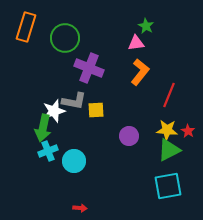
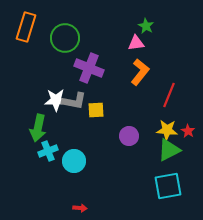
white star: moved 2 px right, 11 px up; rotated 15 degrees clockwise
green arrow: moved 5 px left
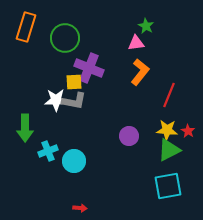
yellow square: moved 22 px left, 28 px up
green arrow: moved 13 px left; rotated 12 degrees counterclockwise
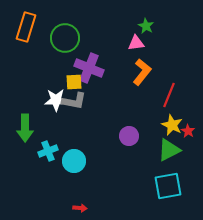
orange L-shape: moved 2 px right
yellow star: moved 5 px right, 5 px up; rotated 20 degrees clockwise
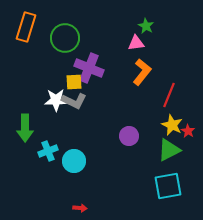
gray L-shape: rotated 15 degrees clockwise
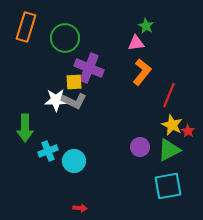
purple circle: moved 11 px right, 11 px down
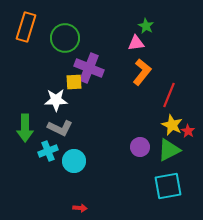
gray L-shape: moved 14 px left, 27 px down
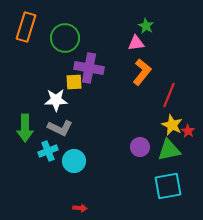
purple cross: rotated 12 degrees counterclockwise
green triangle: rotated 15 degrees clockwise
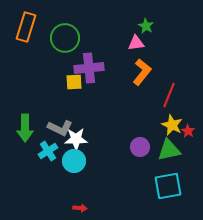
purple cross: rotated 16 degrees counterclockwise
white star: moved 20 px right, 39 px down
cyan cross: rotated 12 degrees counterclockwise
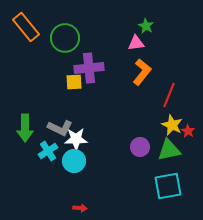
orange rectangle: rotated 56 degrees counterclockwise
